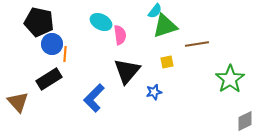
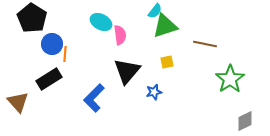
black pentagon: moved 7 px left, 4 px up; rotated 20 degrees clockwise
brown line: moved 8 px right; rotated 20 degrees clockwise
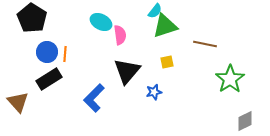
blue circle: moved 5 px left, 8 px down
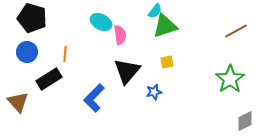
black pentagon: rotated 16 degrees counterclockwise
brown line: moved 31 px right, 13 px up; rotated 40 degrees counterclockwise
blue circle: moved 20 px left
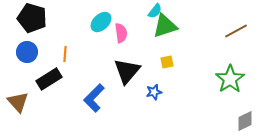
cyan ellipse: rotated 70 degrees counterclockwise
pink semicircle: moved 1 px right, 2 px up
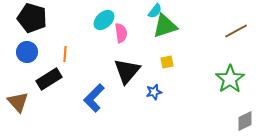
cyan ellipse: moved 3 px right, 2 px up
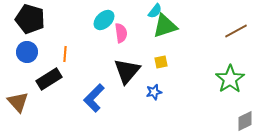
black pentagon: moved 2 px left, 1 px down
yellow square: moved 6 px left
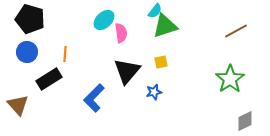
brown triangle: moved 3 px down
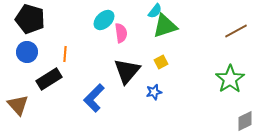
yellow square: rotated 16 degrees counterclockwise
